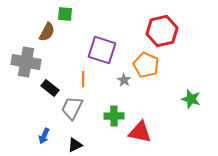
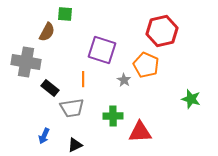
gray trapezoid: rotated 125 degrees counterclockwise
green cross: moved 1 px left
red triangle: rotated 15 degrees counterclockwise
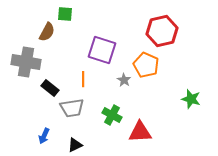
green cross: moved 1 px left, 1 px up; rotated 30 degrees clockwise
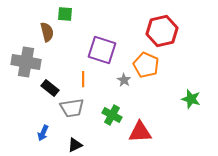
brown semicircle: rotated 42 degrees counterclockwise
blue arrow: moved 1 px left, 3 px up
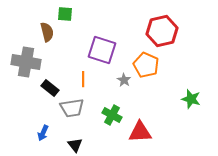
black triangle: rotated 42 degrees counterclockwise
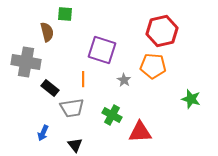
orange pentagon: moved 7 px right, 1 px down; rotated 20 degrees counterclockwise
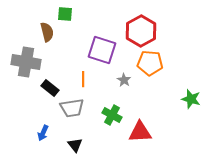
red hexagon: moved 21 px left; rotated 16 degrees counterclockwise
orange pentagon: moved 3 px left, 3 px up
